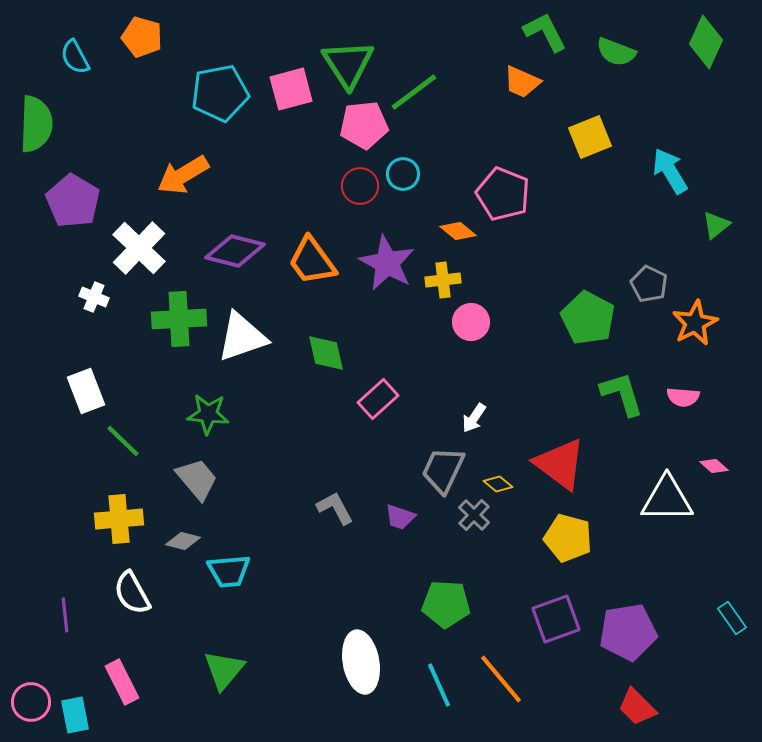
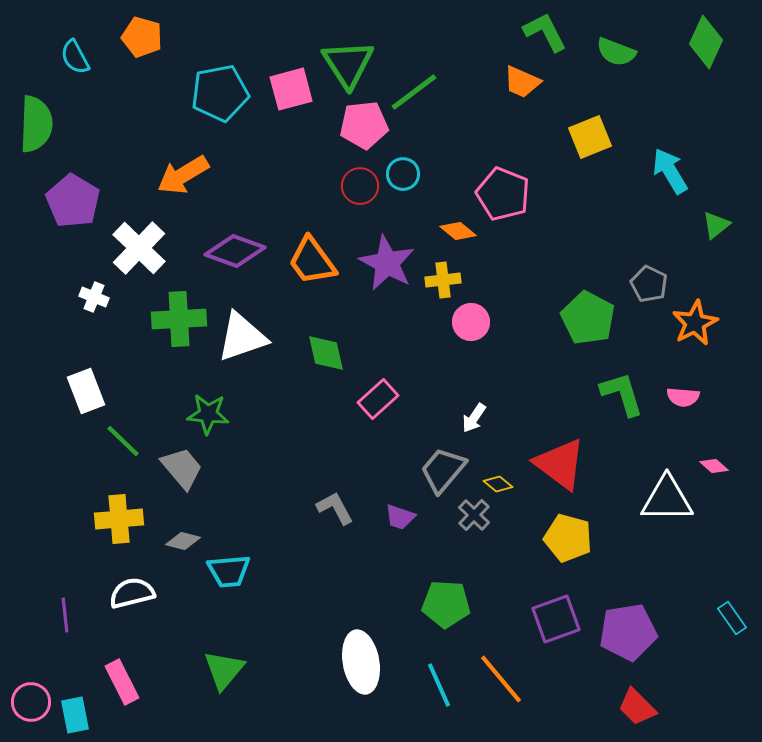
purple diamond at (235, 251): rotated 6 degrees clockwise
gray trapezoid at (443, 470): rotated 15 degrees clockwise
gray trapezoid at (197, 479): moved 15 px left, 11 px up
white semicircle at (132, 593): rotated 105 degrees clockwise
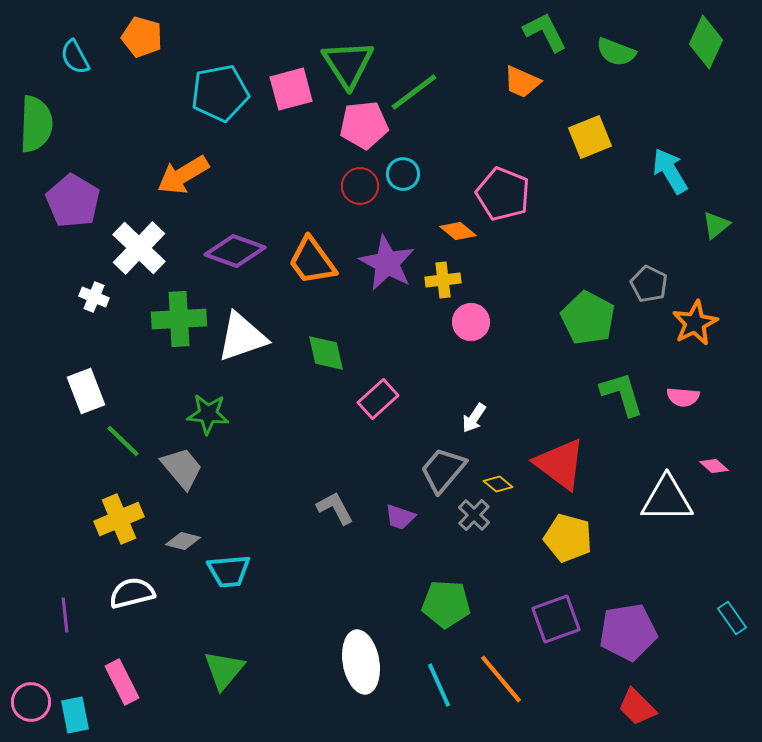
yellow cross at (119, 519): rotated 18 degrees counterclockwise
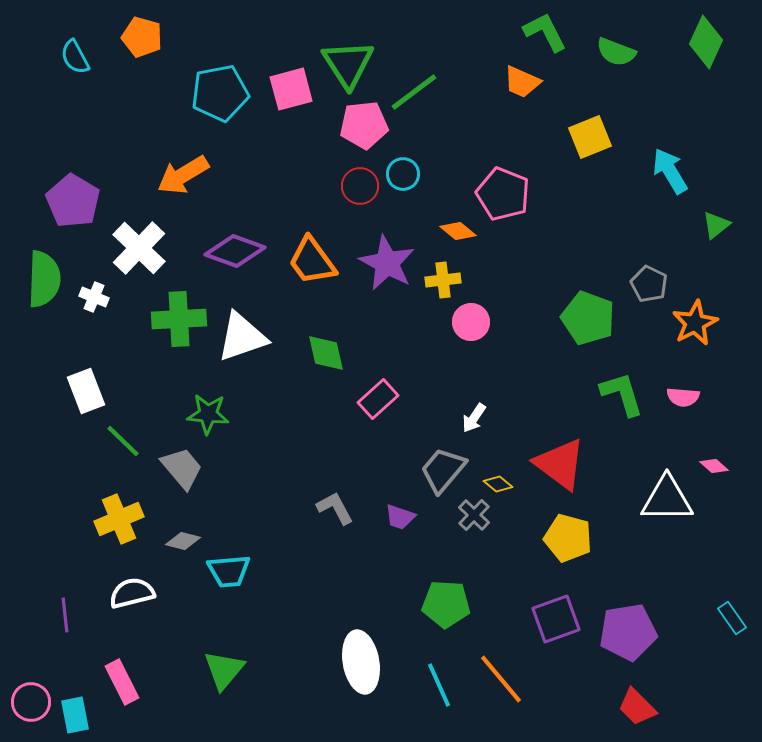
green semicircle at (36, 124): moved 8 px right, 155 px down
green pentagon at (588, 318): rotated 8 degrees counterclockwise
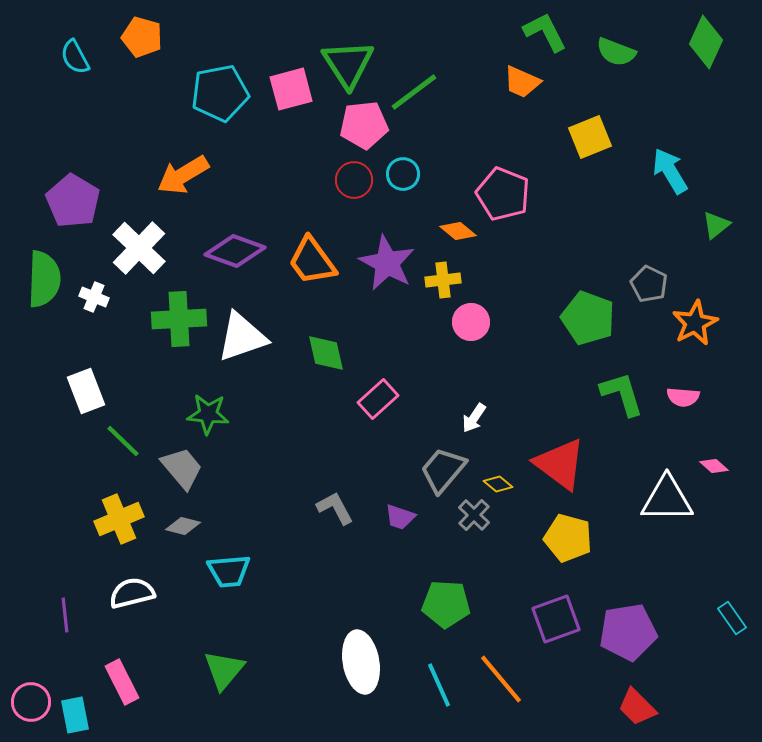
red circle at (360, 186): moved 6 px left, 6 px up
gray diamond at (183, 541): moved 15 px up
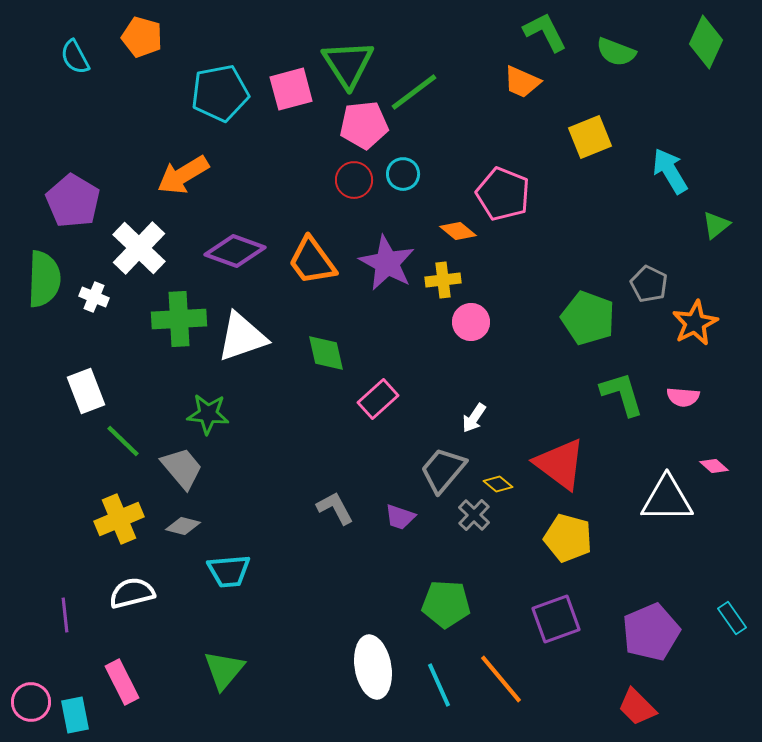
purple pentagon at (628, 632): moved 23 px right; rotated 14 degrees counterclockwise
white ellipse at (361, 662): moved 12 px right, 5 px down
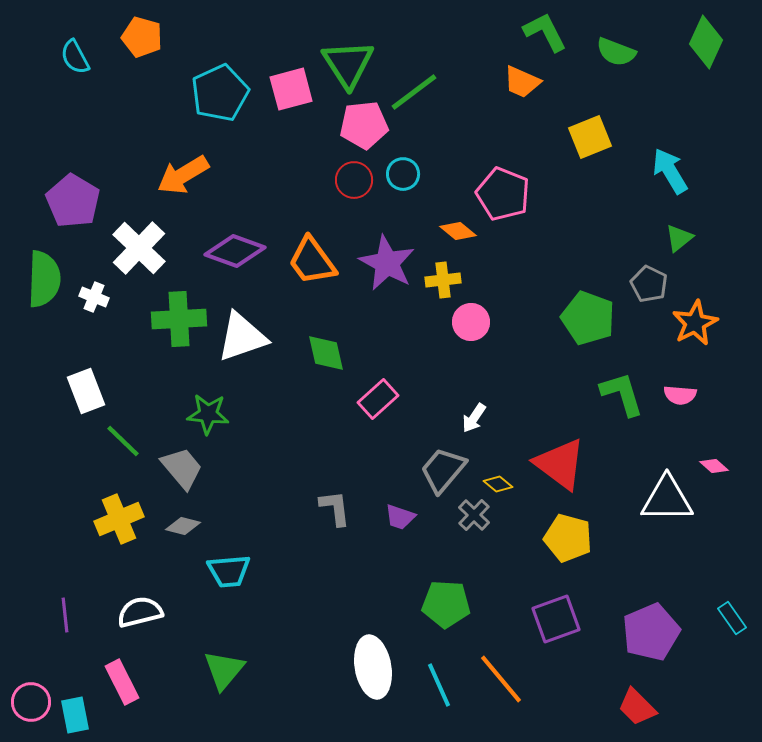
cyan pentagon at (220, 93): rotated 14 degrees counterclockwise
green triangle at (716, 225): moved 37 px left, 13 px down
pink semicircle at (683, 397): moved 3 px left, 2 px up
gray L-shape at (335, 508): rotated 21 degrees clockwise
white semicircle at (132, 593): moved 8 px right, 19 px down
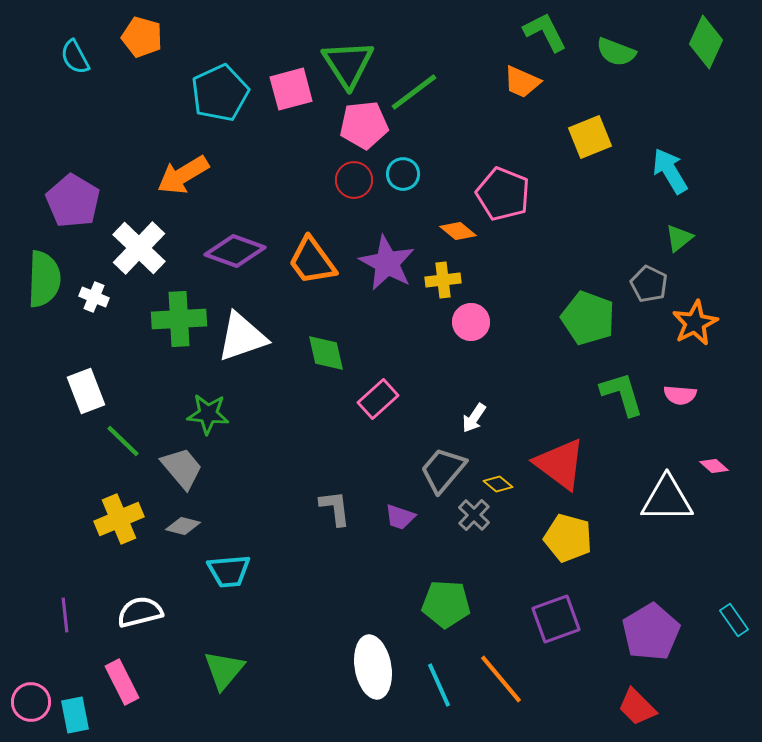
cyan rectangle at (732, 618): moved 2 px right, 2 px down
purple pentagon at (651, 632): rotated 8 degrees counterclockwise
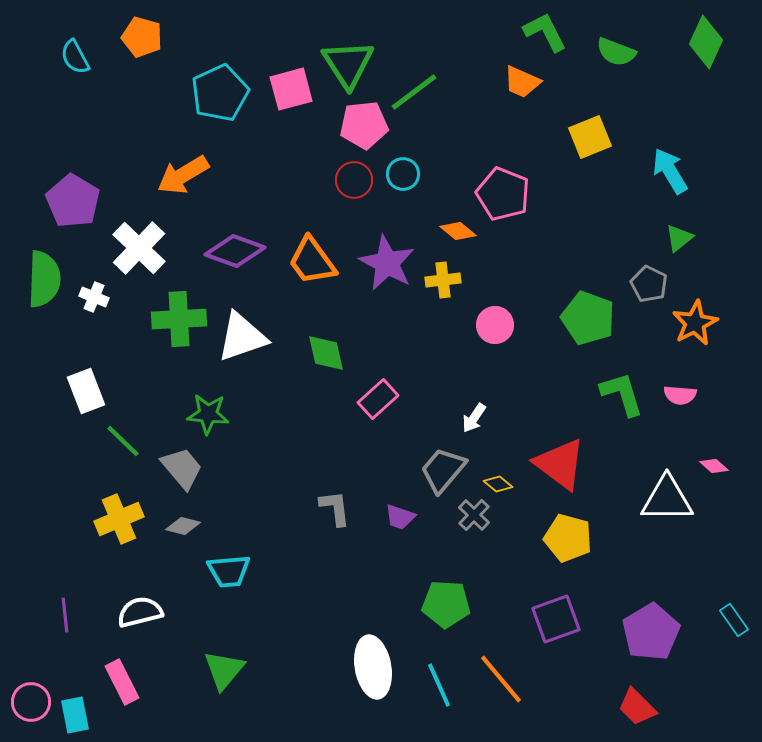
pink circle at (471, 322): moved 24 px right, 3 px down
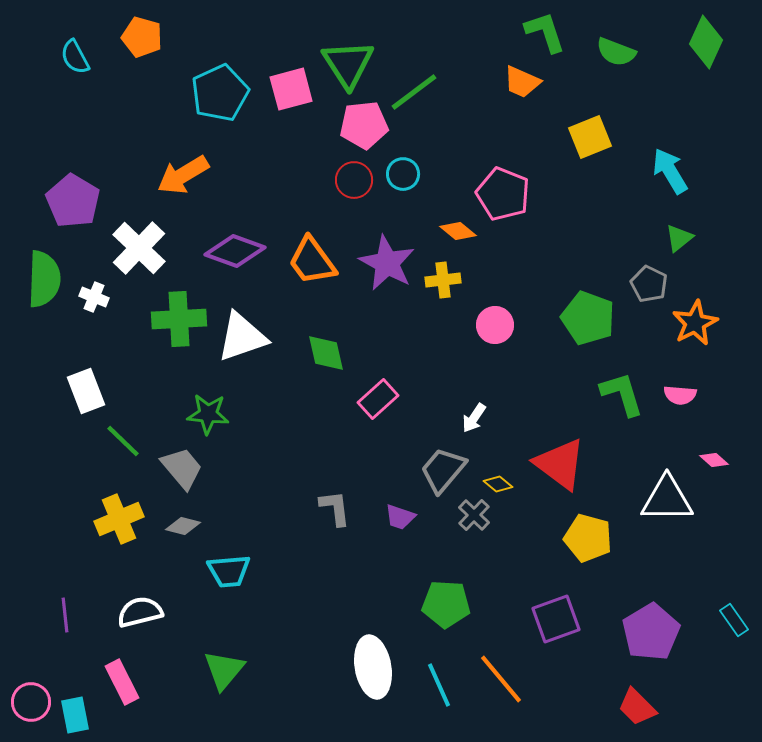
green L-shape at (545, 32): rotated 9 degrees clockwise
pink diamond at (714, 466): moved 6 px up
yellow pentagon at (568, 538): moved 20 px right
